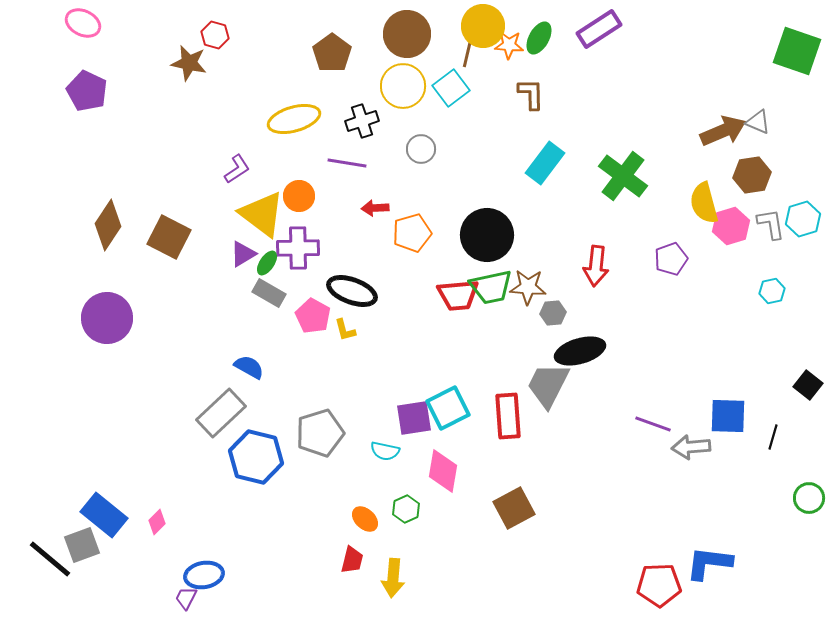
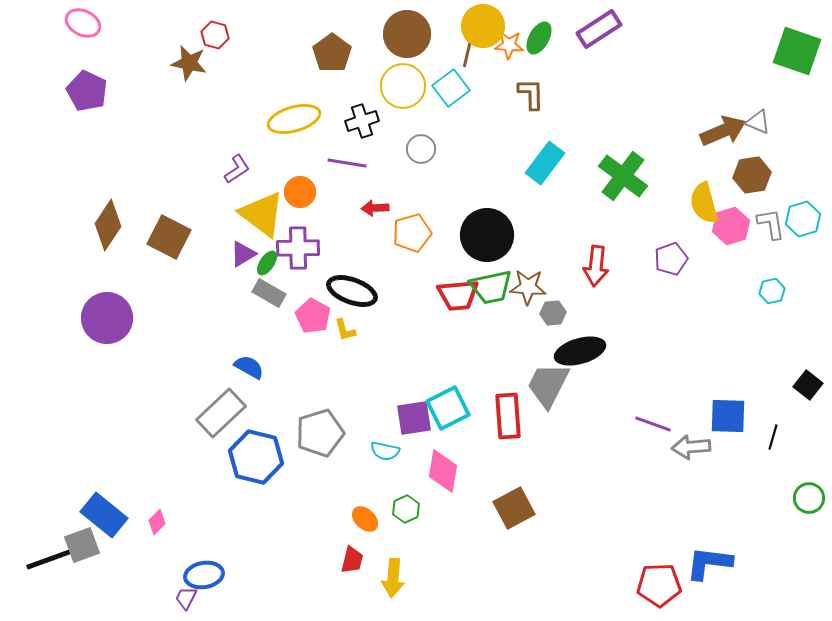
orange circle at (299, 196): moved 1 px right, 4 px up
black line at (50, 559): rotated 60 degrees counterclockwise
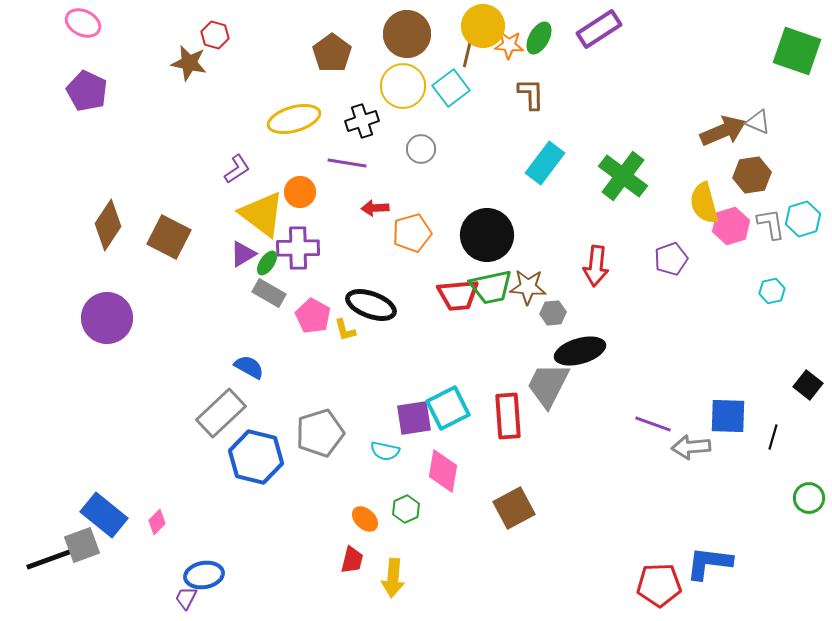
black ellipse at (352, 291): moved 19 px right, 14 px down
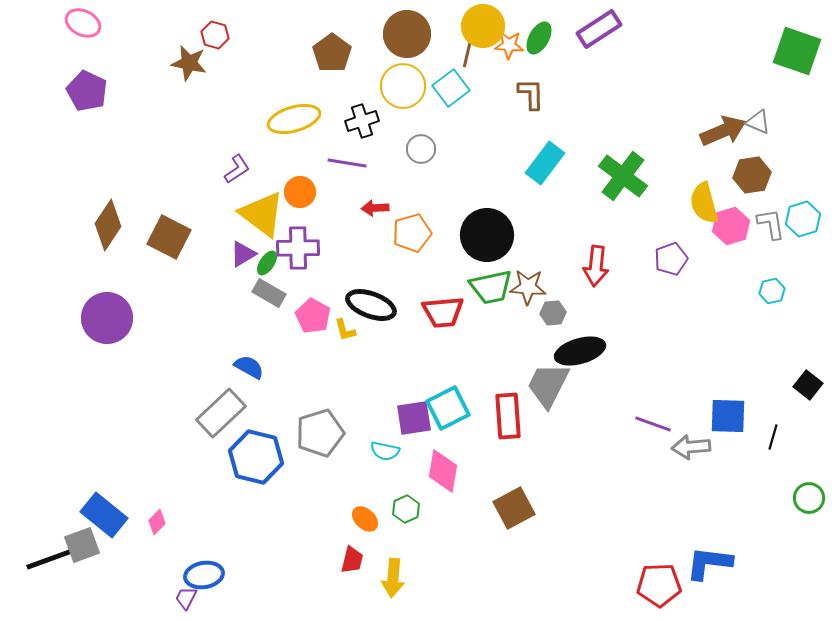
red trapezoid at (458, 295): moved 15 px left, 17 px down
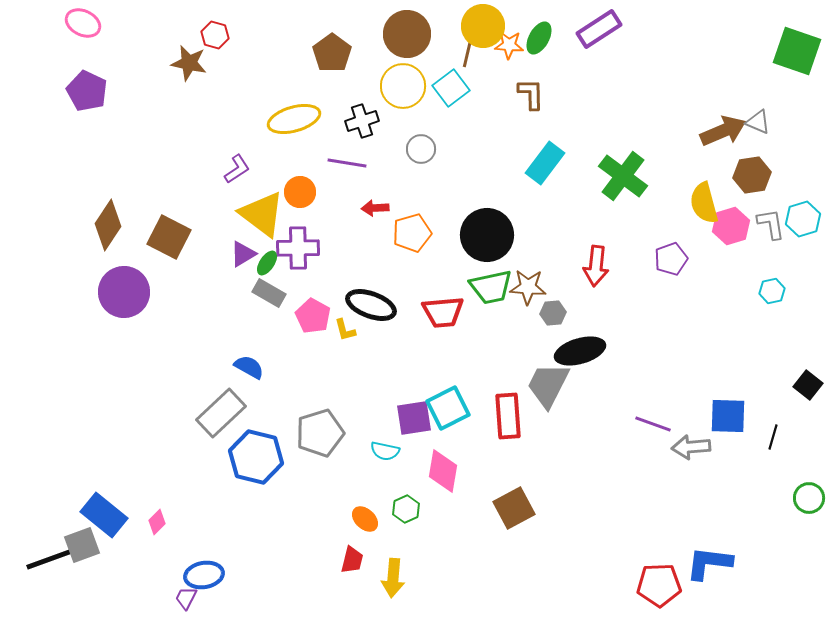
purple circle at (107, 318): moved 17 px right, 26 px up
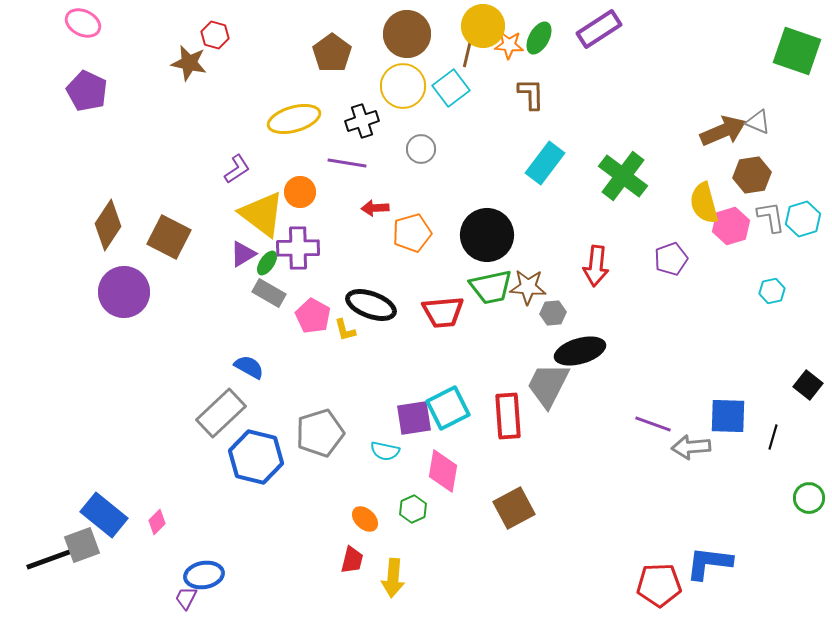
gray L-shape at (771, 224): moved 7 px up
green hexagon at (406, 509): moved 7 px right
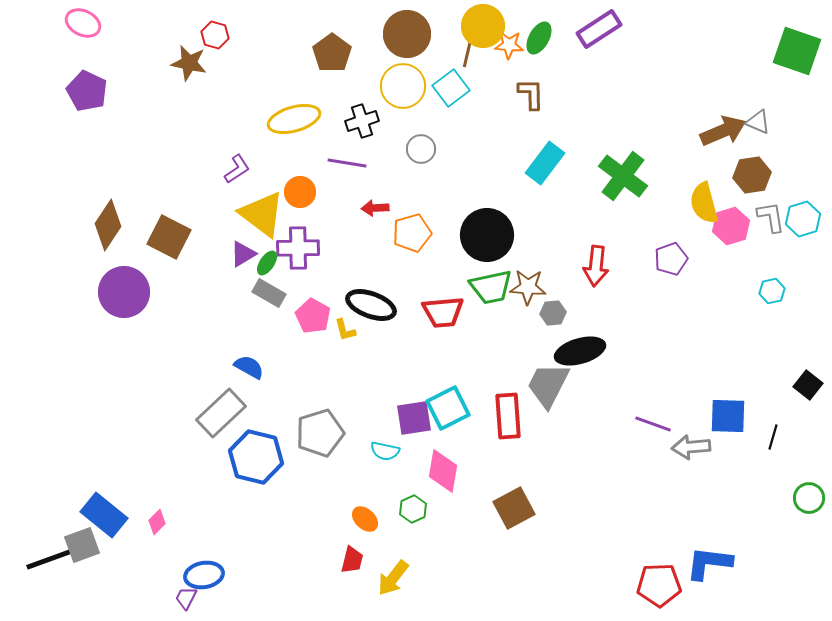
yellow arrow at (393, 578): rotated 33 degrees clockwise
